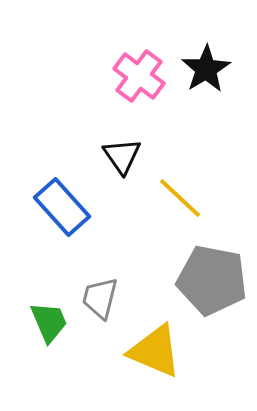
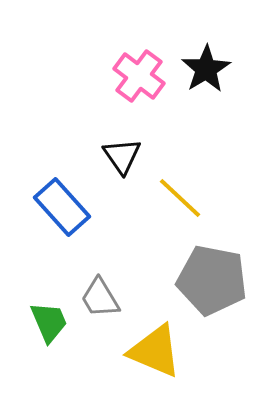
gray trapezoid: rotated 45 degrees counterclockwise
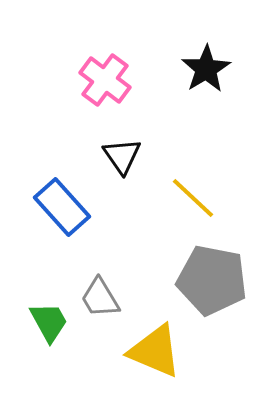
pink cross: moved 34 px left, 4 px down
yellow line: moved 13 px right
green trapezoid: rotated 6 degrees counterclockwise
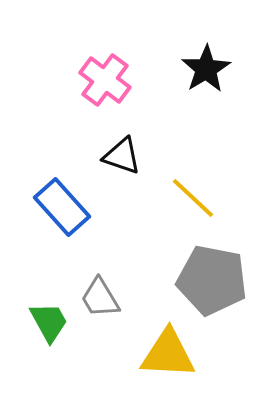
black triangle: rotated 36 degrees counterclockwise
yellow triangle: moved 13 px right, 3 px down; rotated 20 degrees counterclockwise
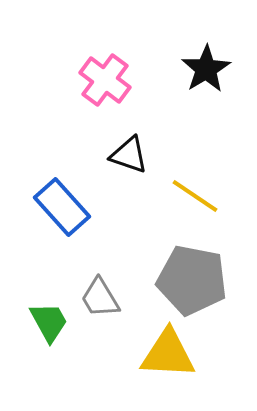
black triangle: moved 7 px right, 1 px up
yellow line: moved 2 px right, 2 px up; rotated 9 degrees counterclockwise
gray pentagon: moved 20 px left
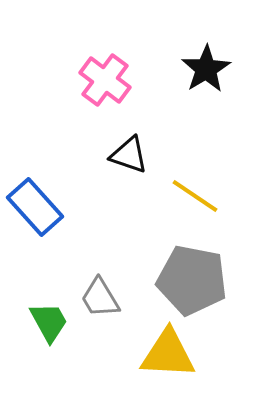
blue rectangle: moved 27 px left
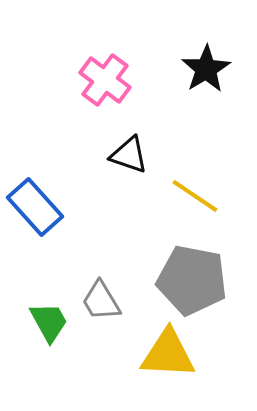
gray trapezoid: moved 1 px right, 3 px down
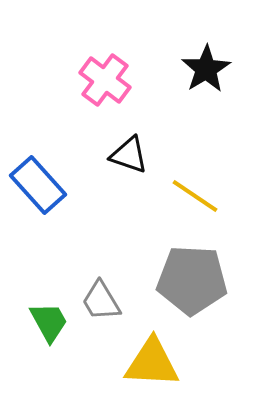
blue rectangle: moved 3 px right, 22 px up
gray pentagon: rotated 8 degrees counterclockwise
yellow triangle: moved 16 px left, 9 px down
